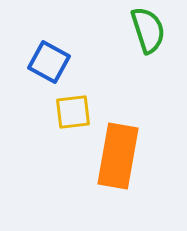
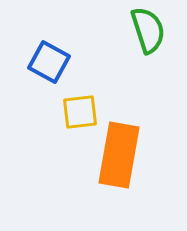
yellow square: moved 7 px right
orange rectangle: moved 1 px right, 1 px up
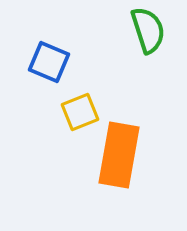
blue square: rotated 6 degrees counterclockwise
yellow square: rotated 15 degrees counterclockwise
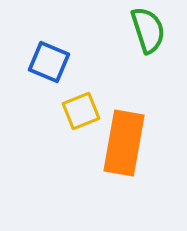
yellow square: moved 1 px right, 1 px up
orange rectangle: moved 5 px right, 12 px up
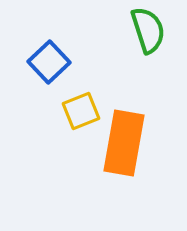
blue square: rotated 24 degrees clockwise
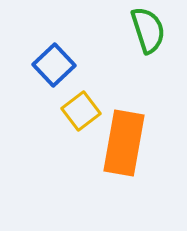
blue square: moved 5 px right, 3 px down
yellow square: rotated 15 degrees counterclockwise
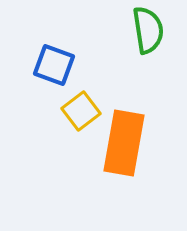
green semicircle: rotated 9 degrees clockwise
blue square: rotated 27 degrees counterclockwise
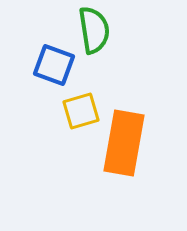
green semicircle: moved 54 px left
yellow square: rotated 21 degrees clockwise
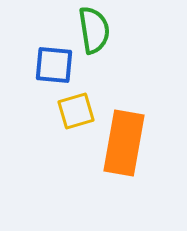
blue square: rotated 15 degrees counterclockwise
yellow square: moved 5 px left
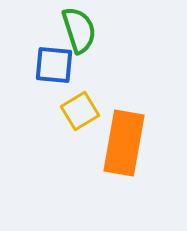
green semicircle: moved 15 px left; rotated 9 degrees counterclockwise
yellow square: moved 4 px right; rotated 15 degrees counterclockwise
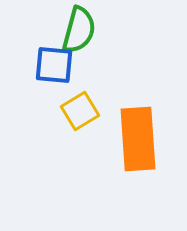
green semicircle: rotated 33 degrees clockwise
orange rectangle: moved 14 px right, 4 px up; rotated 14 degrees counterclockwise
